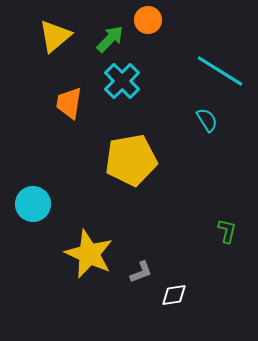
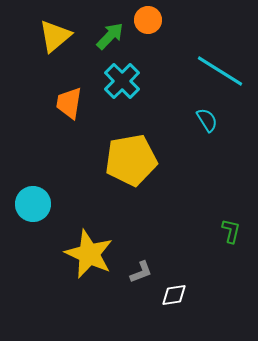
green arrow: moved 3 px up
green L-shape: moved 4 px right
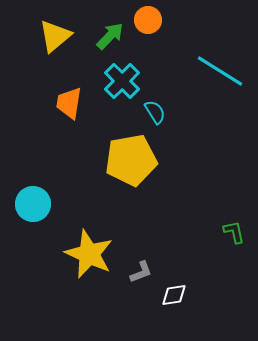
cyan semicircle: moved 52 px left, 8 px up
green L-shape: moved 3 px right, 1 px down; rotated 25 degrees counterclockwise
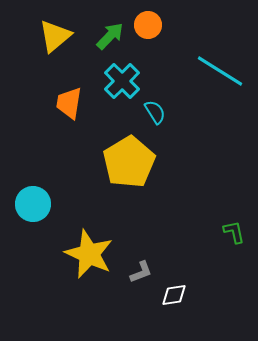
orange circle: moved 5 px down
yellow pentagon: moved 2 px left, 2 px down; rotated 21 degrees counterclockwise
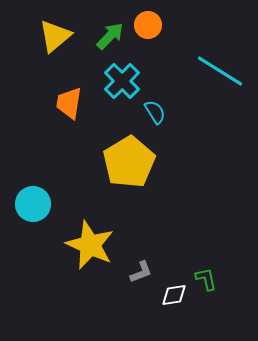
green L-shape: moved 28 px left, 47 px down
yellow star: moved 1 px right, 9 px up
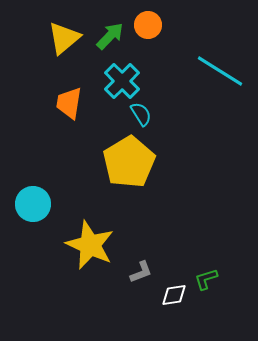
yellow triangle: moved 9 px right, 2 px down
cyan semicircle: moved 14 px left, 2 px down
green L-shape: rotated 95 degrees counterclockwise
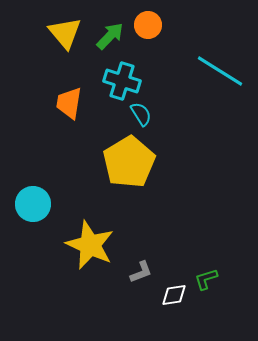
yellow triangle: moved 1 px right, 5 px up; rotated 30 degrees counterclockwise
cyan cross: rotated 27 degrees counterclockwise
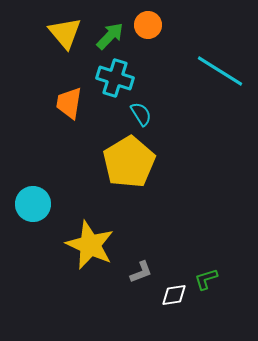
cyan cross: moved 7 px left, 3 px up
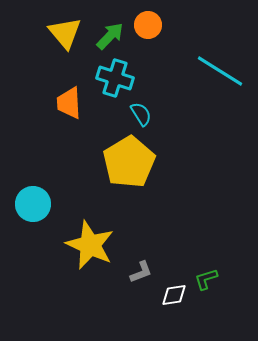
orange trapezoid: rotated 12 degrees counterclockwise
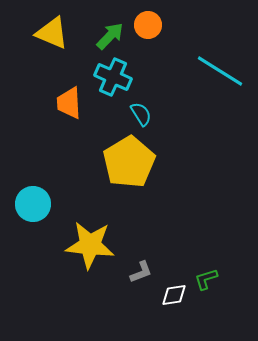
yellow triangle: moved 13 px left; rotated 27 degrees counterclockwise
cyan cross: moved 2 px left, 1 px up; rotated 6 degrees clockwise
yellow star: rotated 18 degrees counterclockwise
